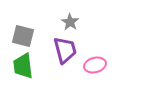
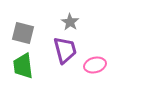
gray square: moved 3 px up
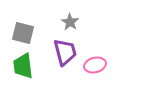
purple trapezoid: moved 2 px down
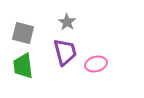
gray star: moved 3 px left
pink ellipse: moved 1 px right, 1 px up
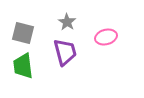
pink ellipse: moved 10 px right, 27 px up
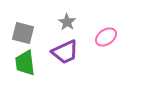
pink ellipse: rotated 20 degrees counterclockwise
purple trapezoid: rotated 80 degrees clockwise
green trapezoid: moved 2 px right, 3 px up
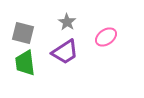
purple trapezoid: rotated 8 degrees counterclockwise
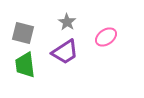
green trapezoid: moved 2 px down
